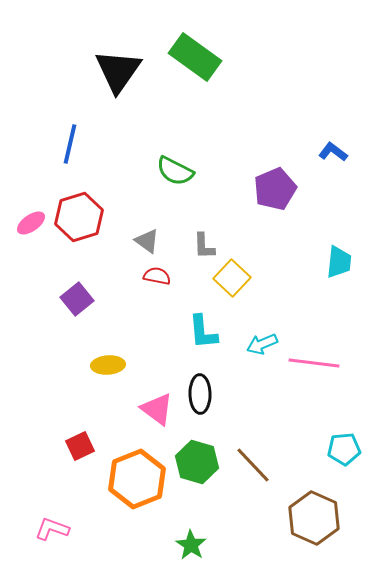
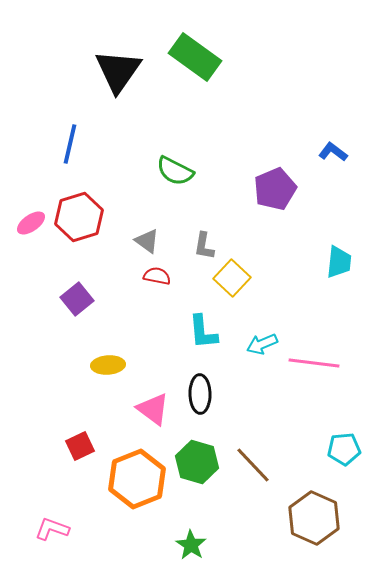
gray L-shape: rotated 12 degrees clockwise
pink triangle: moved 4 px left
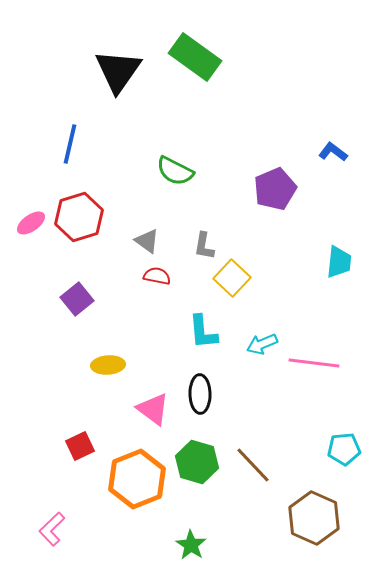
pink L-shape: rotated 64 degrees counterclockwise
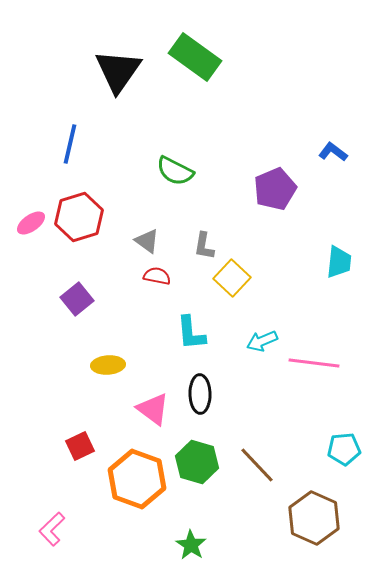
cyan L-shape: moved 12 px left, 1 px down
cyan arrow: moved 3 px up
brown line: moved 4 px right
orange hexagon: rotated 18 degrees counterclockwise
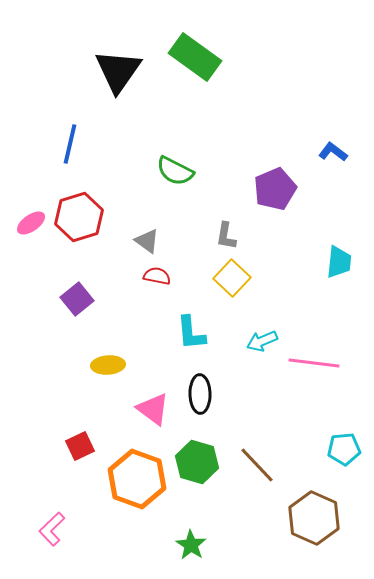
gray L-shape: moved 22 px right, 10 px up
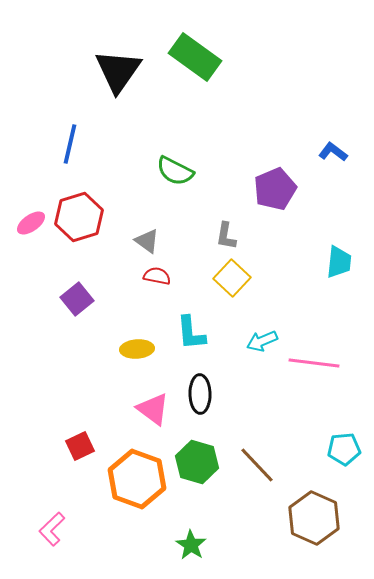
yellow ellipse: moved 29 px right, 16 px up
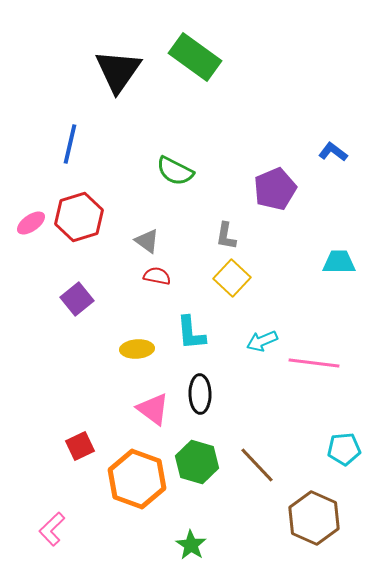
cyan trapezoid: rotated 96 degrees counterclockwise
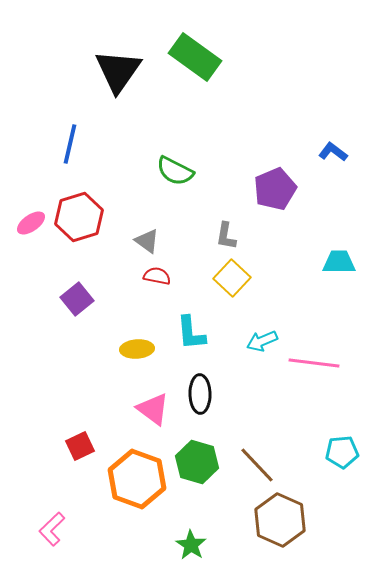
cyan pentagon: moved 2 px left, 3 px down
brown hexagon: moved 34 px left, 2 px down
